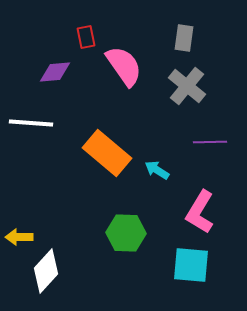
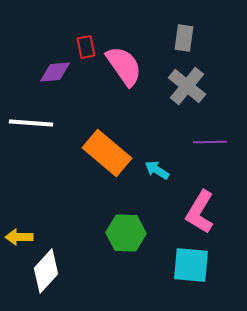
red rectangle: moved 10 px down
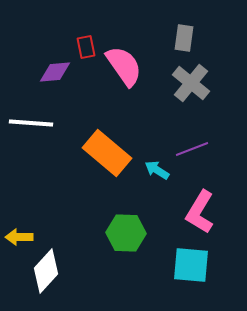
gray cross: moved 4 px right, 3 px up
purple line: moved 18 px left, 7 px down; rotated 20 degrees counterclockwise
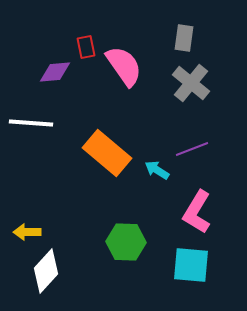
pink L-shape: moved 3 px left
green hexagon: moved 9 px down
yellow arrow: moved 8 px right, 5 px up
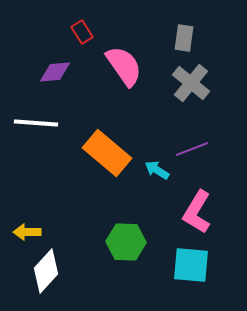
red rectangle: moved 4 px left, 15 px up; rotated 20 degrees counterclockwise
white line: moved 5 px right
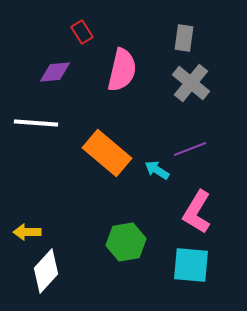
pink semicircle: moved 2 px left, 4 px down; rotated 48 degrees clockwise
purple line: moved 2 px left
green hexagon: rotated 12 degrees counterclockwise
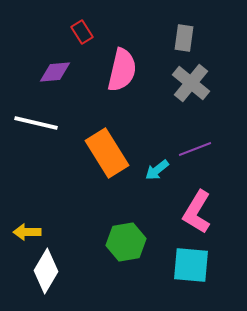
white line: rotated 9 degrees clockwise
purple line: moved 5 px right
orange rectangle: rotated 18 degrees clockwise
cyan arrow: rotated 70 degrees counterclockwise
white diamond: rotated 12 degrees counterclockwise
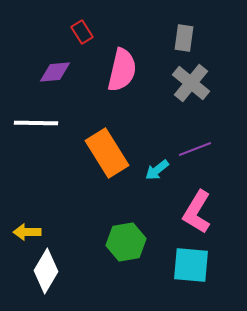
white line: rotated 12 degrees counterclockwise
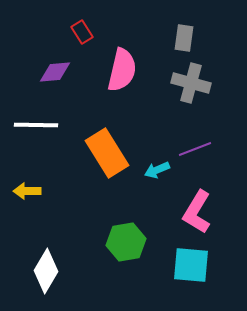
gray cross: rotated 24 degrees counterclockwise
white line: moved 2 px down
cyan arrow: rotated 15 degrees clockwise
yellow arrow: moved 41 px up
